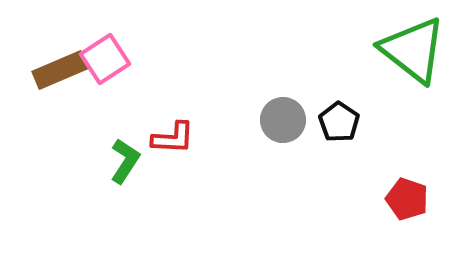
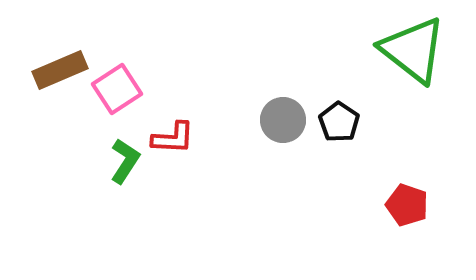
pink square: moved 12 px right, 30 px down
red pentagon: moved 6 px down
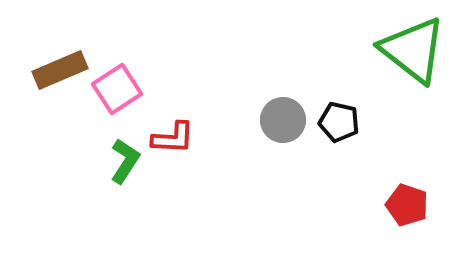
black pentagon: rotated 21 degrees counterclockwise
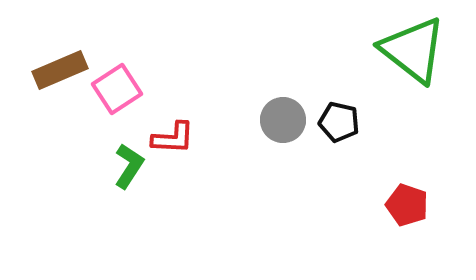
green L-shape: moved 4 px right, 5 px down
